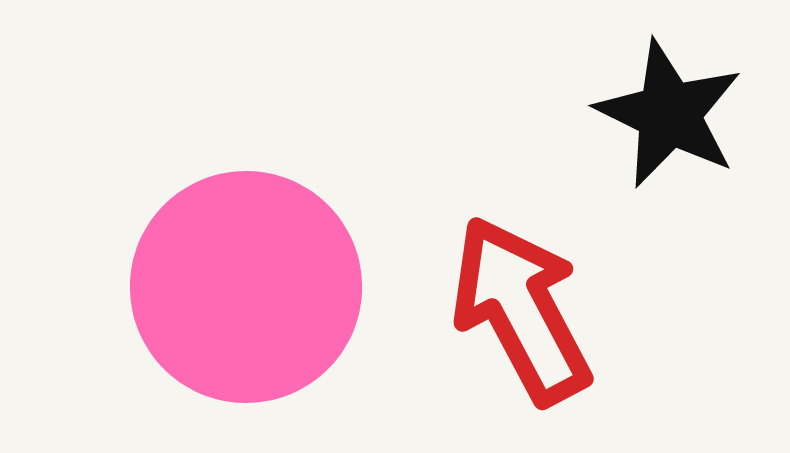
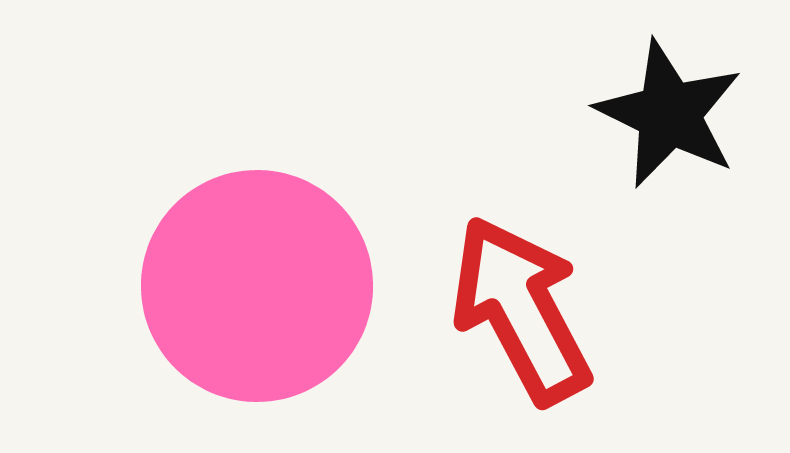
pink circle: moved 11 px right, 1 px up
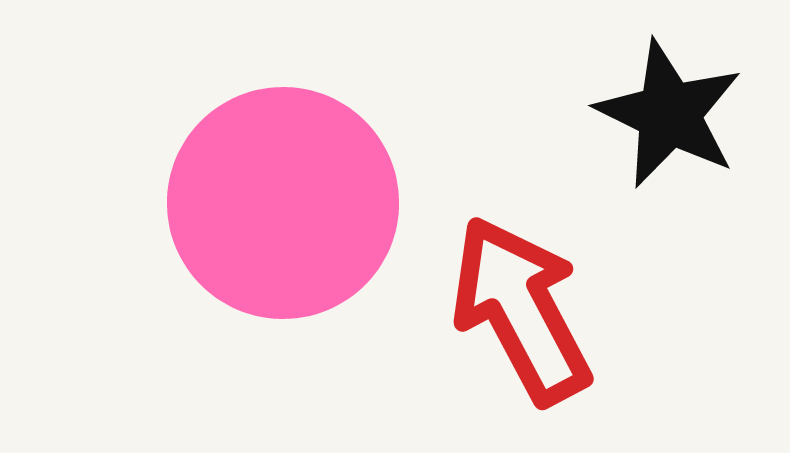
pink circle: moved 26 px right, 83 px up
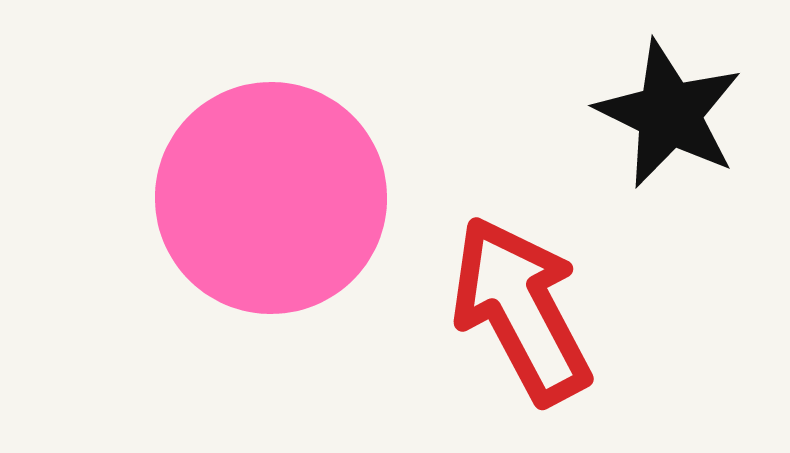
pink circle: moved 12 px left, 5 px up
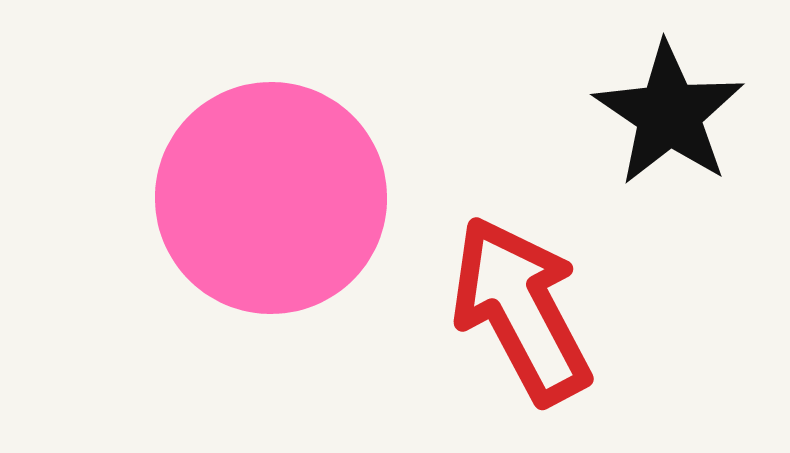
black star: rotated 8 degrees clockwise
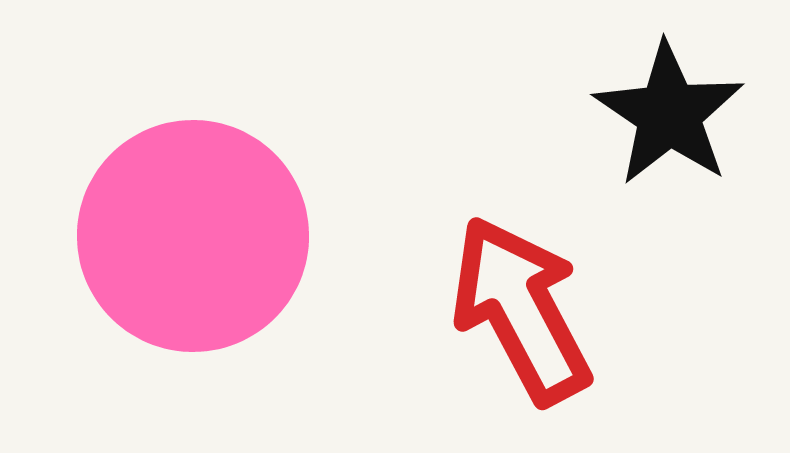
pink circle: moved 78 px left, 38 px down
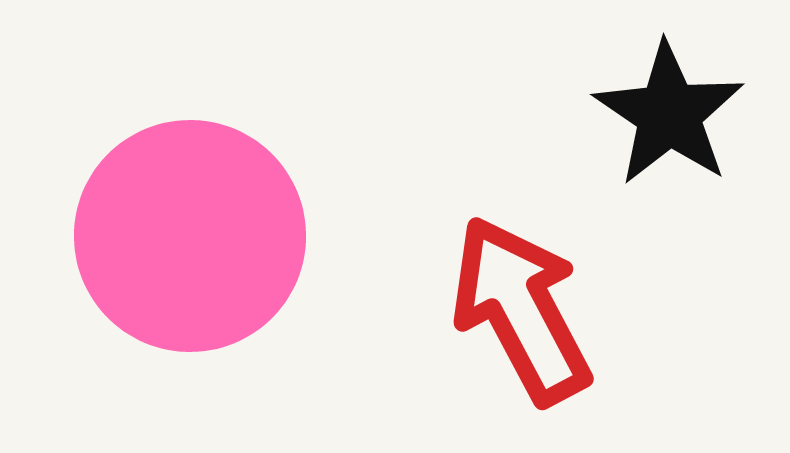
pink circle: moved 3 px left
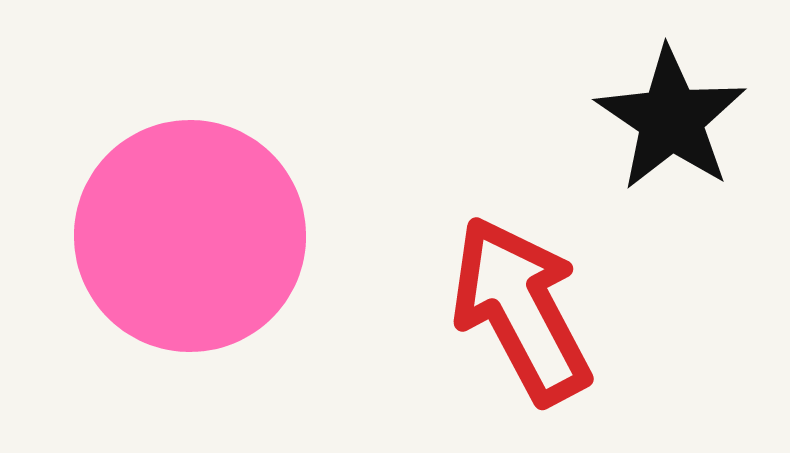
black star: moved 2 px right, 5 px down
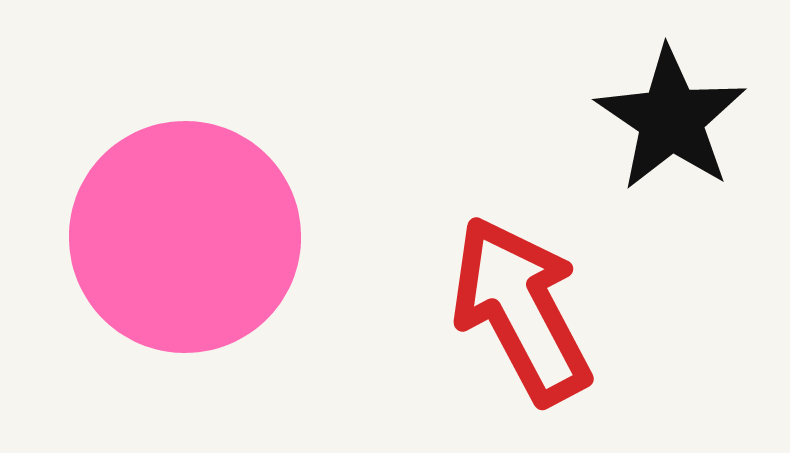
pink circle: moved 5 px left, 1 px down
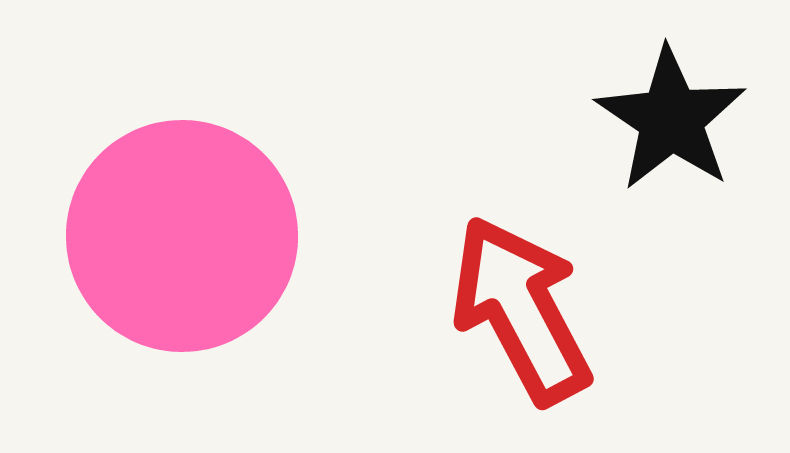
pink circle: moved 3 px left, 1 px up
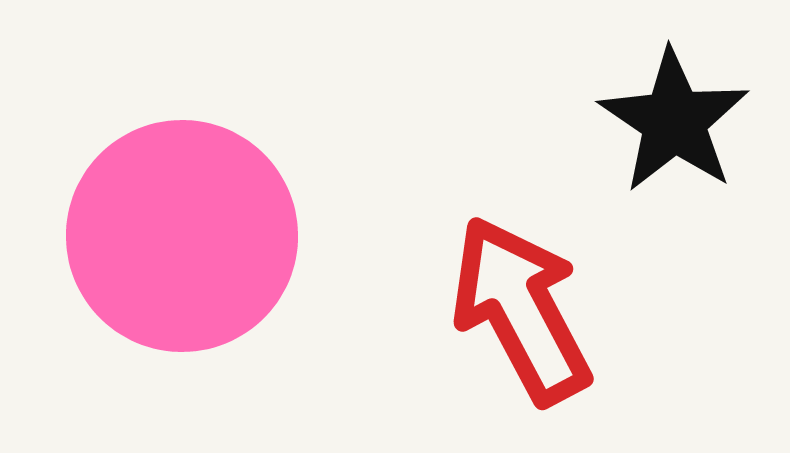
black star: moved 3 px right, 2 px down
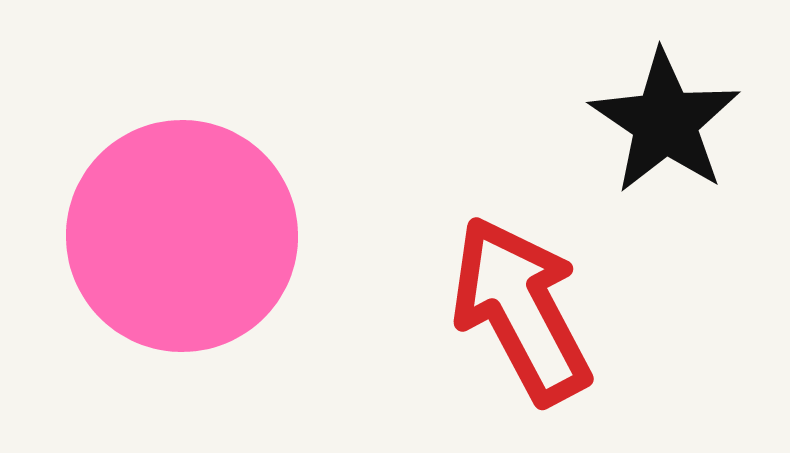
black star: moved 9 px left, 1 px down
